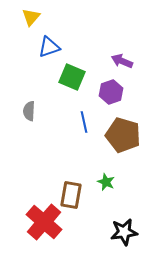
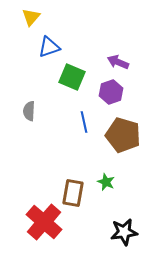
purple arrow: moved 4 px left, 1 px down
brown rectangle: moved 2 px right, 2 px up
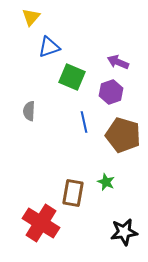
red cross: moved 3 px left, 1 px down; rotated 9 degrees counterclockwise
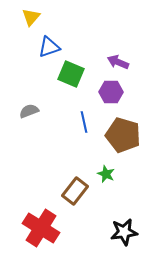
green square: moved 1 px left, 3 px up
purple hexagon: rotated 20 degrees clockwise
gray semicircle: rotated 66 degrees clockwise
green star: moved 8 px up
brown rectangle: moved 2 px right, 2 px up; rotated 28 degrees clockwise
red cross: moved 5 px down
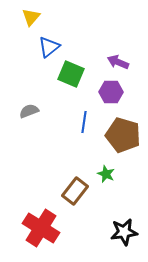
blue triangle: rotated 20 degrees counterclockwise
blue line: rotated 20 degrees clockwise
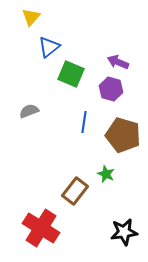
purple hexagon: moved 3 px up; rotated 15 degrees clockwise
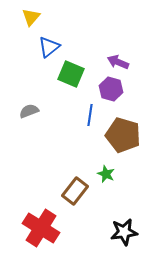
blue line: moved 6 px right, 7 px up
